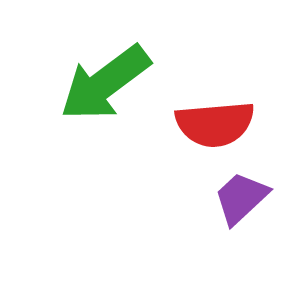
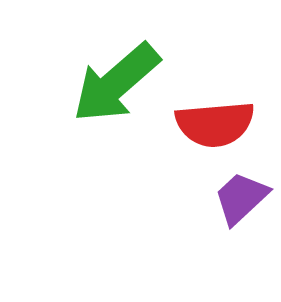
green arrow: moved 11 px right; rotated 4 degrees counterclockwise
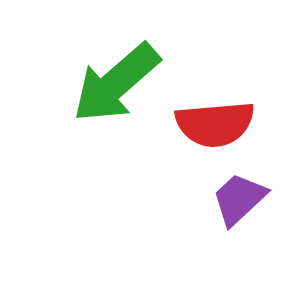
purple trapezoid: moved 2 px left, 1 px down
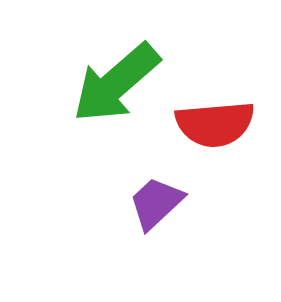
purple trapezoid: moved 83 px left, 4 px down
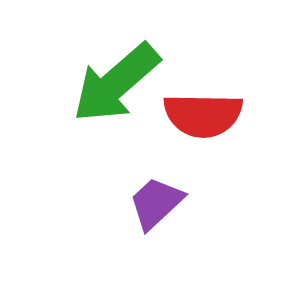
red semicircle: moved 12 px left, 9 px up; rotated 6 degrees clockwise
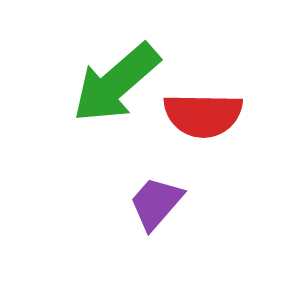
purple trapezoid: rotated 6 degrees counterclockwise
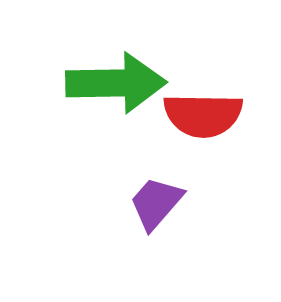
green arrow: rotated 140 degrees counterclockwise
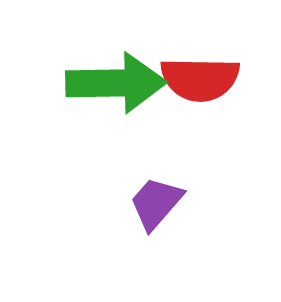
red semicircle: moved 3 px left, 36 px up
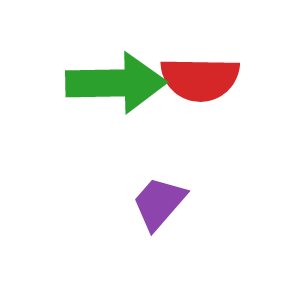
purple trapezoid: moved 3 px right
